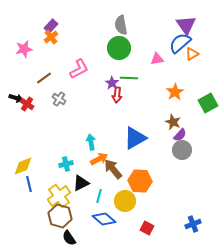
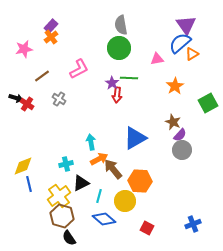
brown line: moved 2 px left, 2 px up
orange star: moved 6 px up
brown hexagon: moved 2 px right
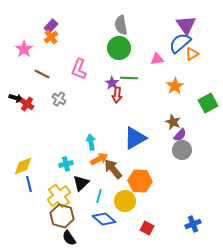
pink star: rotated 24 degrees counterclockwise
pink L-shape: rotated 140 degrees clockwise
brown line: moved 2 px up; rotated 63 degrees clockwise
black triangle: rotated 18 degrees counterclockwise
